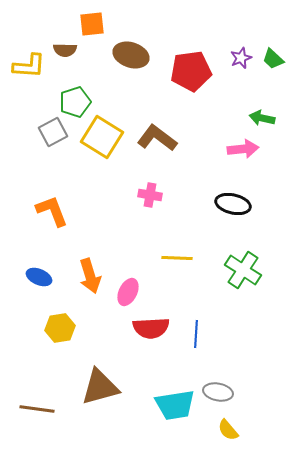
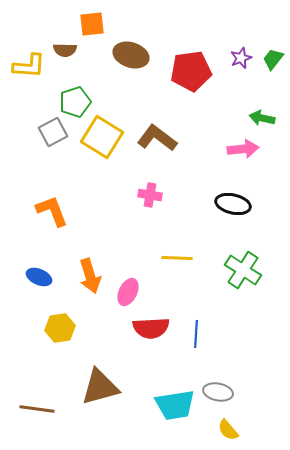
green trapezoid: rotated 85 degrees clockwise
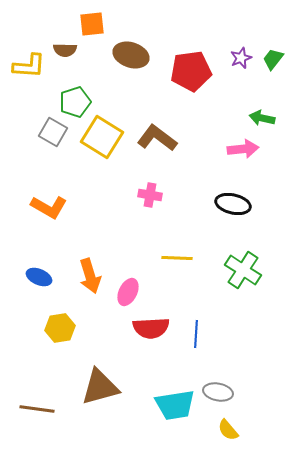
gray square: rotated 32 degrees counterclockwise
orange L-shape: moved 3 px left, 4 px up; rotated 141 degrees clockwise
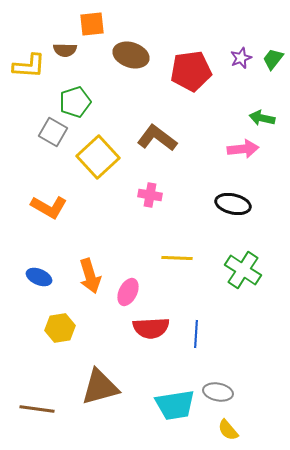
yellow square: moved 4 px left, 20 px down; rotated 15 degrees clockwise
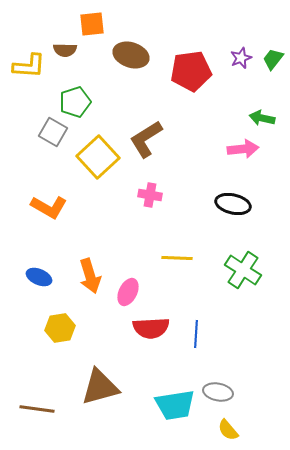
brown L-shape: moved 11 px left, 1 px down; rotated 69 degrees counterclockwise
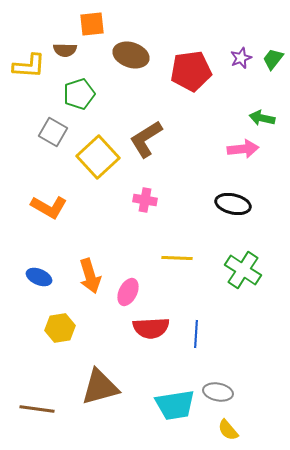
green pentagon: moved 4 px right, 8 px up
pink cross: moved 5 px left, 5 px down
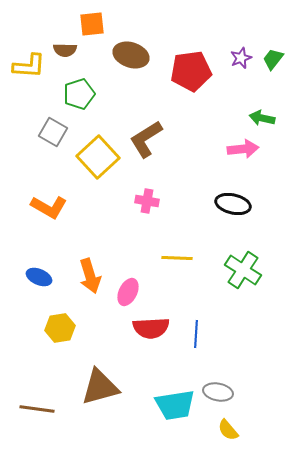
pink cross: moved 2 px right, 1 px down
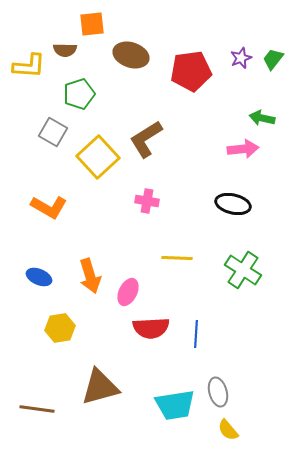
gray ellipse: rotated 64 degrees clockwise
